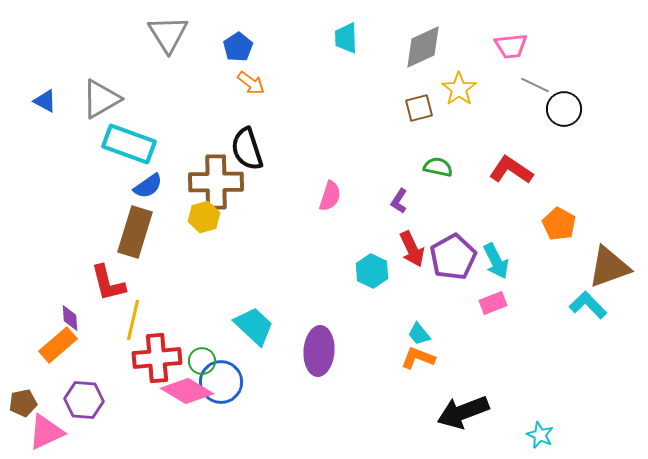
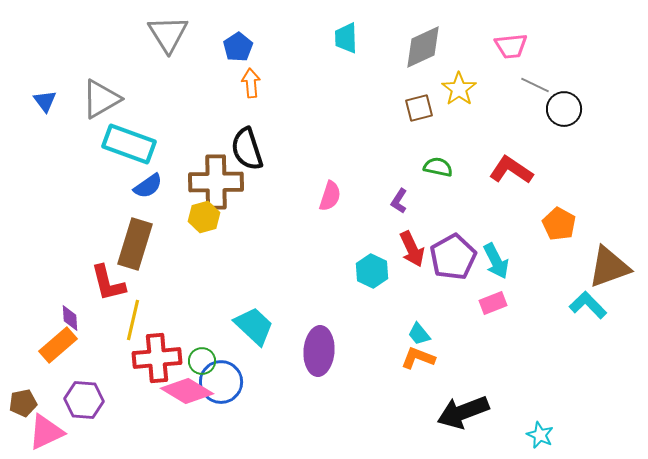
orange arrow at (251, 83): rotated 132 degrees counterclockwise
blue triangle at (45, 101): rotated 25 degrees clockwise
brown rectangle at (135, 232): moved 12 px down
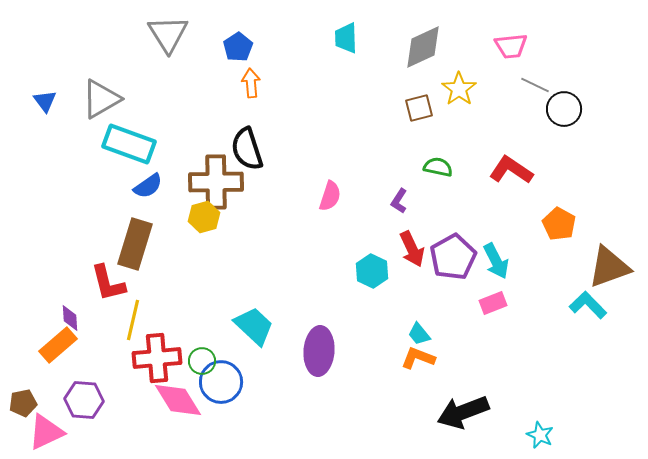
pink diamond at (187, 391): moved 9 px left, 9 px down; rotated 27 degrees clockwise
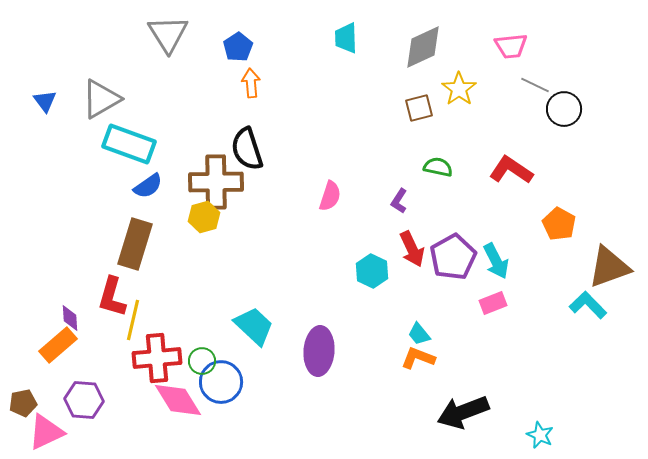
red L-shape at (108, 283): moved 4 px right, 14 px down; rotated 30 degrees clockwise
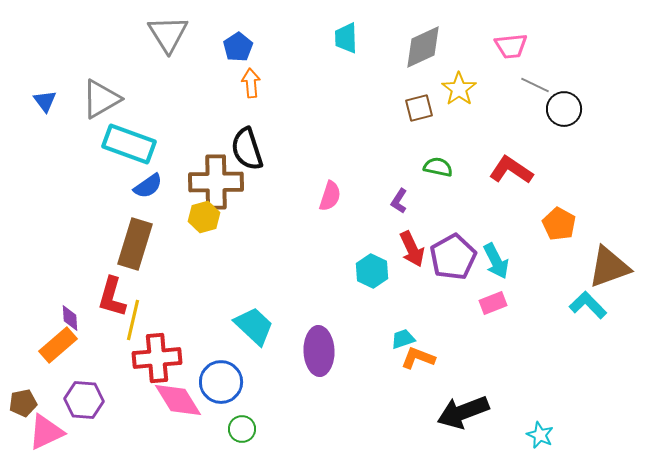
cyan trapezoid at (419, 334): moved 16 px left, 5 px down; rotated 110 degrees clockwise
purple ellipse at (319, 351): rotated 6 degrees counterclockwise
green circle at (202, 361): moved 40 px right, 68 px down
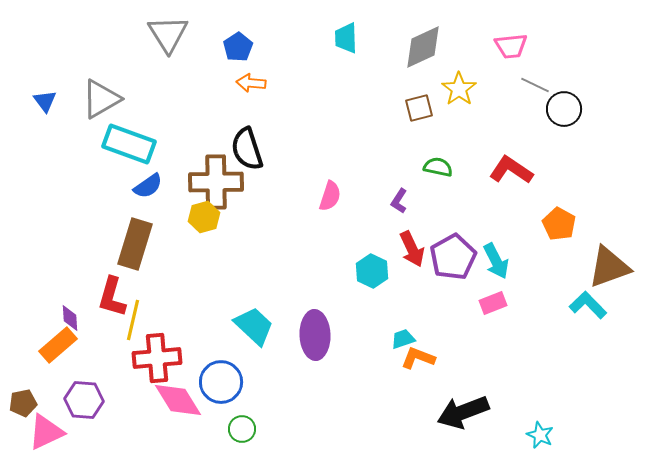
orange arrow at (251, 83): rotated 80 degrees counterclockwise
purple ellipse at (319, 351): moved 4 px left, 16 px up
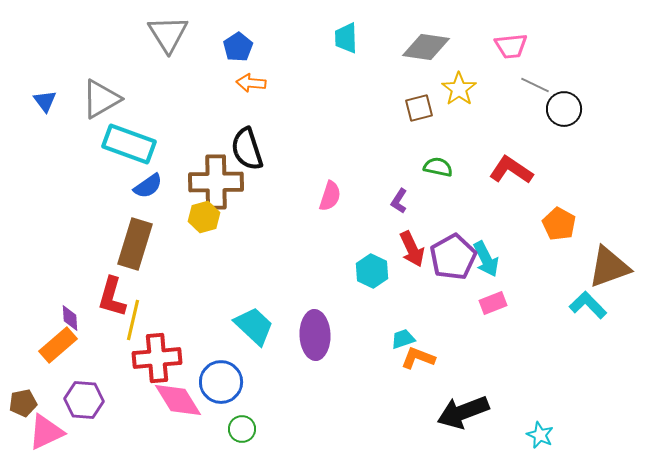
gray diamond at (423, 47): moved 3 px right; rotated 33 degrees clockwise
cyan arrow at (496, 261): moved 10 px left, 2 px up
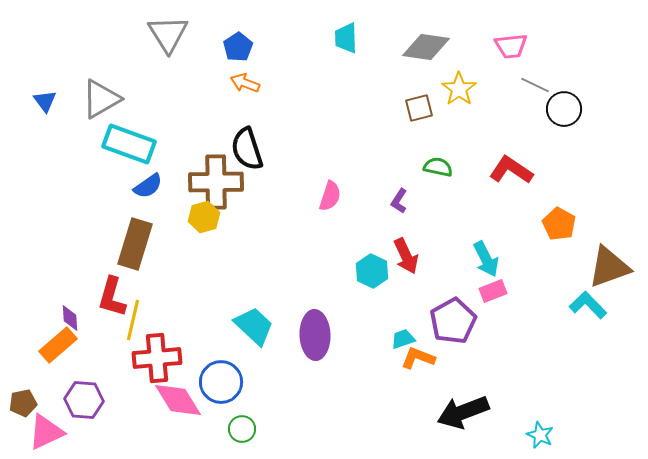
orange arrow at (251, 83): moved 6 px left; rotated 16 degrees clockwise
red arrow at (412, 249): moved 6 px left, 7 px down
purple pentagon at (453, 257): moved 64 px down
pink rectangle at (493, 303): moved 12 px up
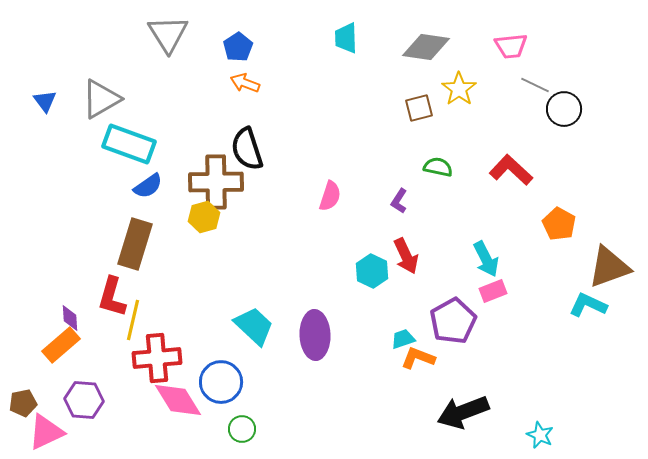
red L-shape at (511, 170): rotated 9 degrees clockwise
cyan L-shape at (588, 305): rotated 21 degrees counterclockwise
orange rectangle at (58, 345): moved 3 px right
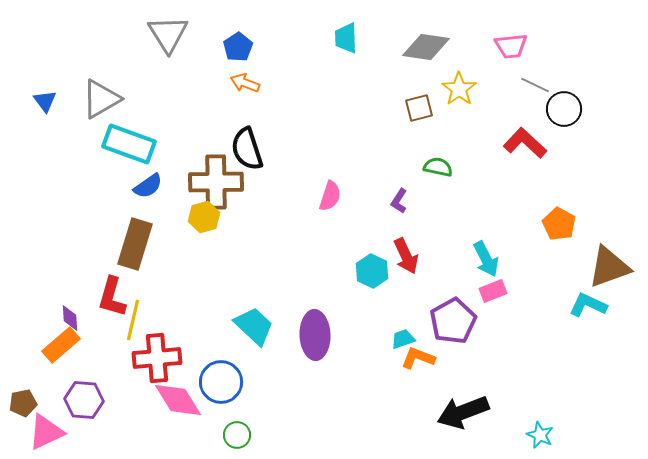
red L-shape at (511, 170): moved 14 px right, 27 px up
green circle at (242, 429): moved 5 px left, 6 px down
